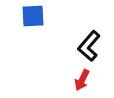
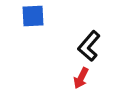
red arrow: moved 1 px left, 2 px up
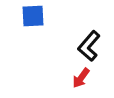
red arrow: rotated 10 degrees clockwise
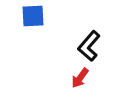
red arrow: moved 1 px left
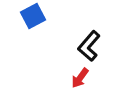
blue square: rotated 25 degrees counterclockwise
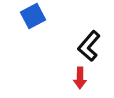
red arrow: rotated 35 degrees counterclockwise
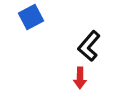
blue square: moved 2 px left, 1 px down
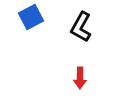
black L-shape: moved 8 px left, 19 px up; rotated 12 degrees counterclockwise
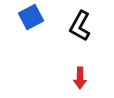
black L-shape: moved 1 px left, 1 px up
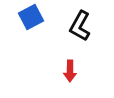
red arrow: moved 10 px left, 7 px up
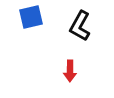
blue square: rotated 15 degrees clockwise
